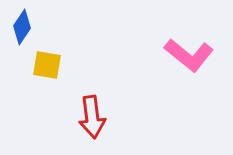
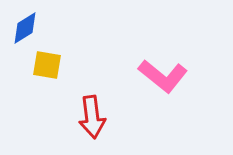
blue diamond: moved 3 px right, 1 px down; rotated 24 degrees clockwise
pink L-shape: moved 26 px left, 21 px down
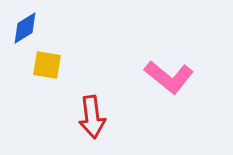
pink L-shape: moved 6 px right, 1 px down
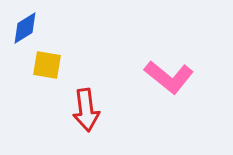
red arrow: moved 6 px left, 7 px up
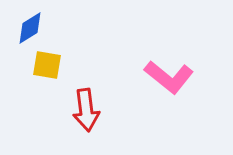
blue diamond: moved 5 px right
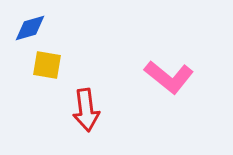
blue diamond: rotated 16 degrees clockwise
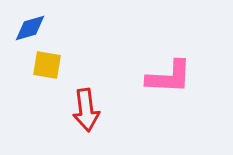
pink L-shape: rotated 36 degrees counterclockwise
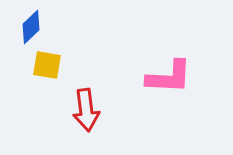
blue diamond: moved 1 px right, 1 px up; rotated 28 degrees counterclockwise
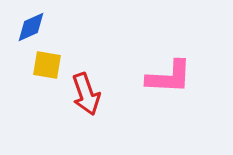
blue diamond: rotated 20 degrees clockwise
red arrow: moved 16 px up; rotated 12 degrees counterclockwise
